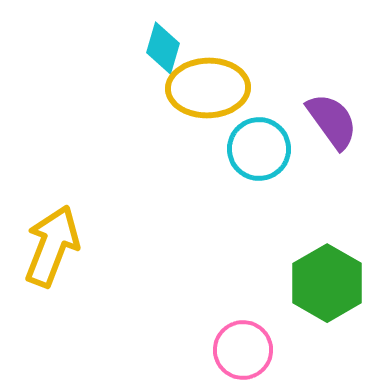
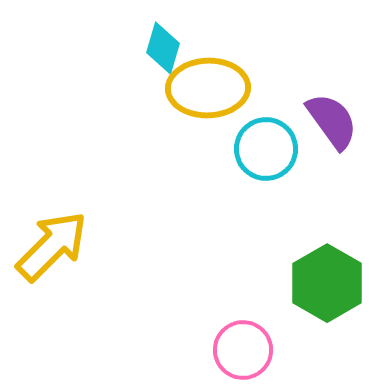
cyan circle: moved 7 px right
yellow arrow: rotated 24 degrees clockwise
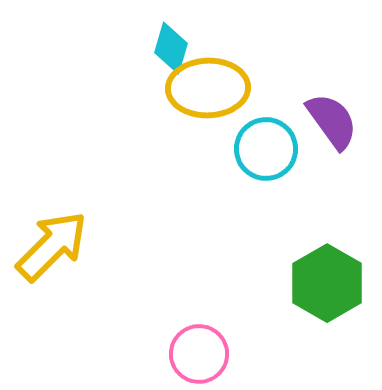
cyan diamond: moved 8 px right
pink circle: moved 44 px left, 4 px down
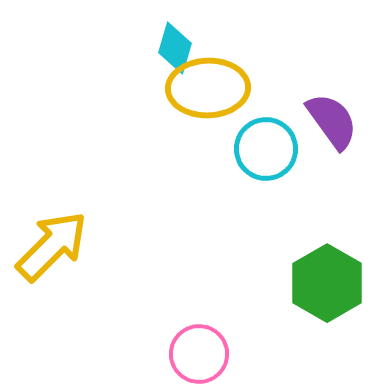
cyan diamond: moved 4 px right
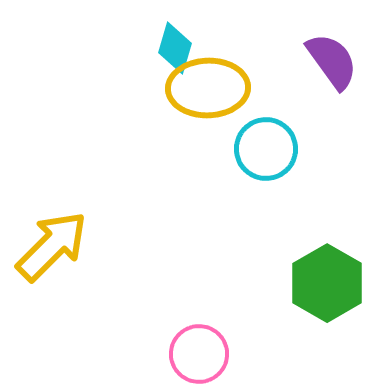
purple semicircle: moved 60 px up
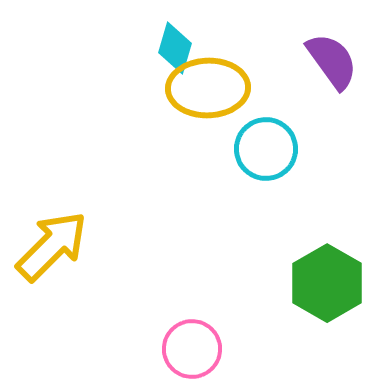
pink circle: moved 7 px left, 5 px up
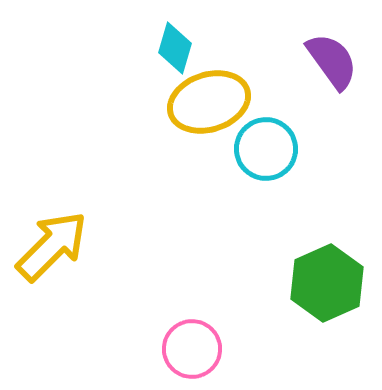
yellow ellipse: moved 1 px right, 14 px down; rotated 16 degrees counterclockwise
green hexagon: rotated 6 degrees clockwise
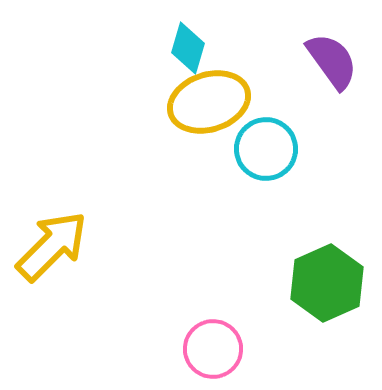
cyan diamond: moved 13 px right
pink circle: moved 21 px right
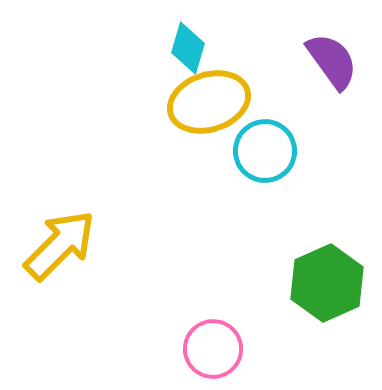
cyan circle: moved 1 px left, 2 px down
yellow arrow: moved 8 px right, 1 px up
